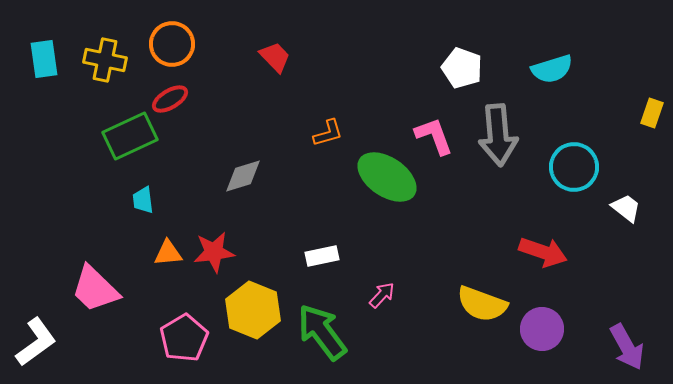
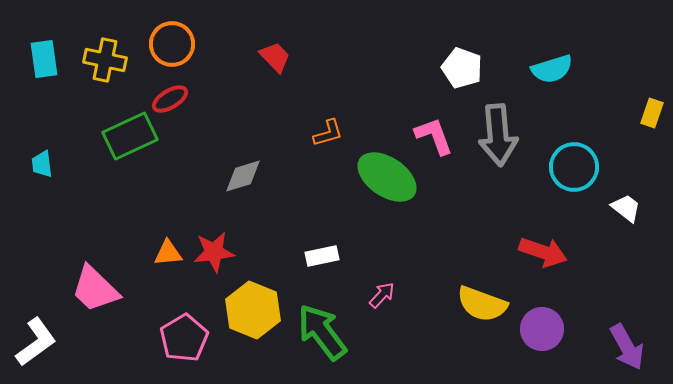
cyan trapezoid: moved 101 px left, 36 px up
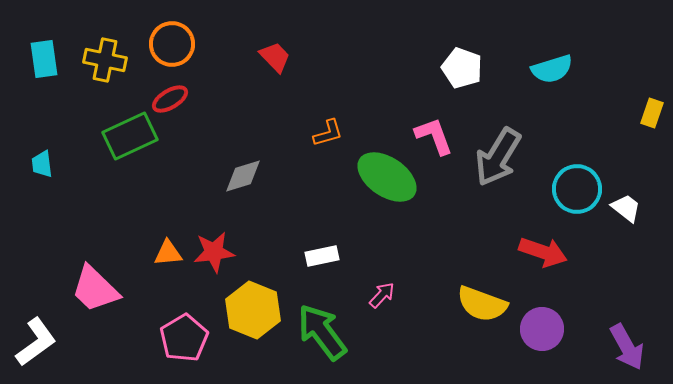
gray arrow: moved 22 px down; rotated 36 degrees clockwise
cyan circle: moved 3 px right, 22 px down
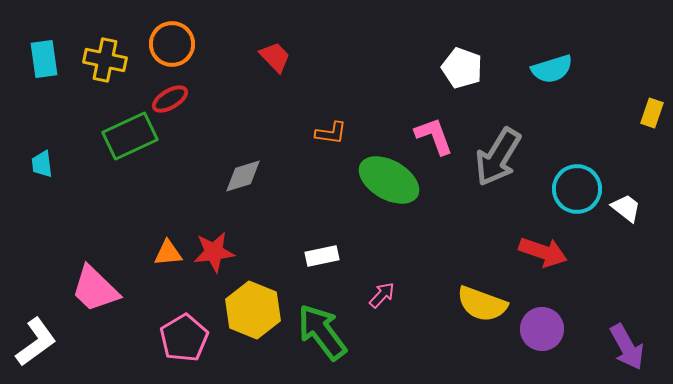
orange L-shape: moved 3 px right; rotated 24 degrees clockwise
green ellipse: moved 2 px right, 3 px down; rotated 4 degrees counterclockwise
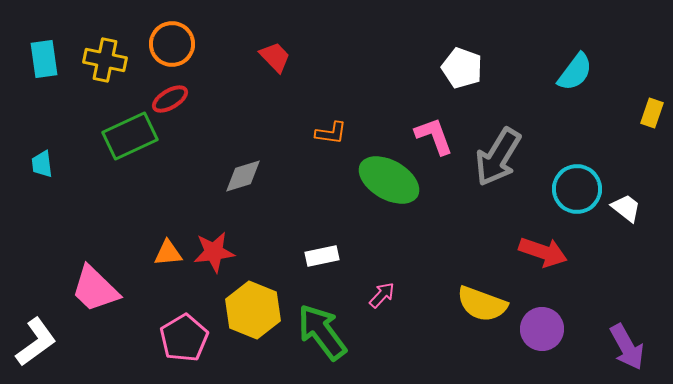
cyan semicircle: moved 23 px right, 3 px down; rotated 36 degrees counterclockwise
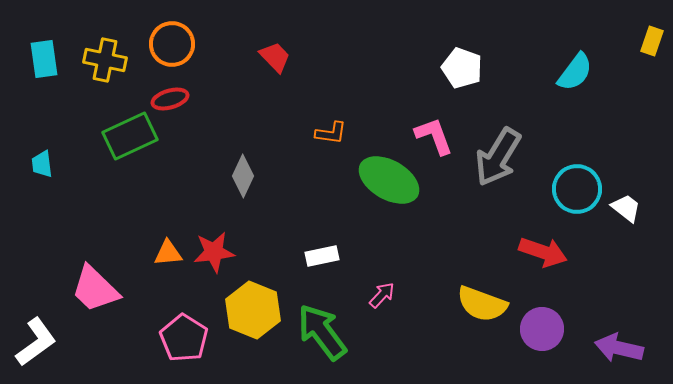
red ellipse: rotated 15 degrees clockwise
yellow rectangle: moved 72 px up
gray diamond: rotated 48 degrees counterclockwise
pink pentagon: rotated 9 degrees counterclockwise
purple arrow: moved 8 px left, 1 px down; rotated 132 degrees clockwise
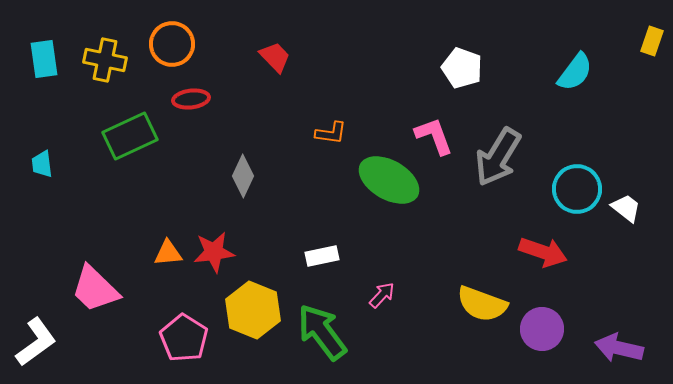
red ellipse: moved 21 px right; rotated 9 degrees clockwise
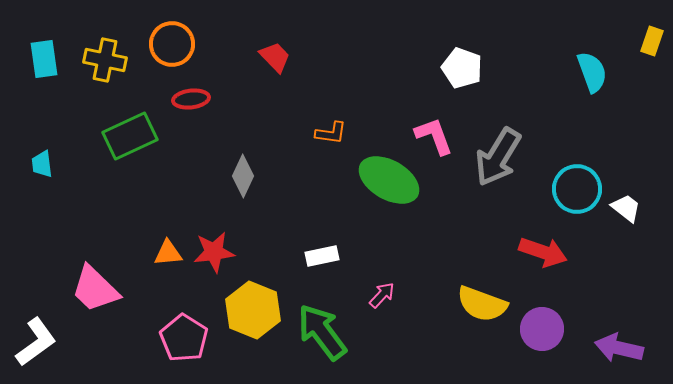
cyan semicircle: moved 17 px right; rotated 57 degrees counterclockwise
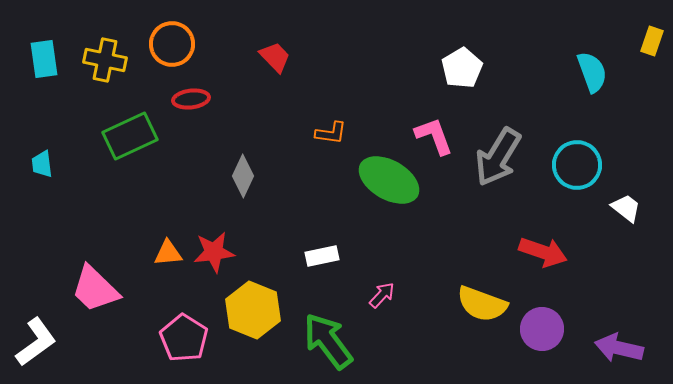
white pentagon: rotated 21 degrees clockwise
cyan circle: moved 24 px up
green arrow: moved 6 px right, 9 px down
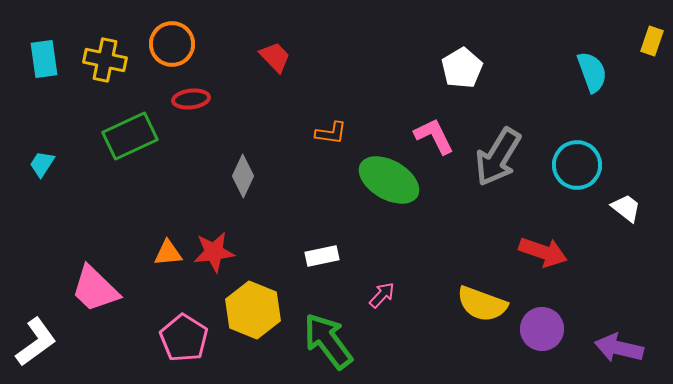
pink L-shape: rotated 6 degrees counterclockwise
cyan trapezoid: rotated 40 degrees clockwise
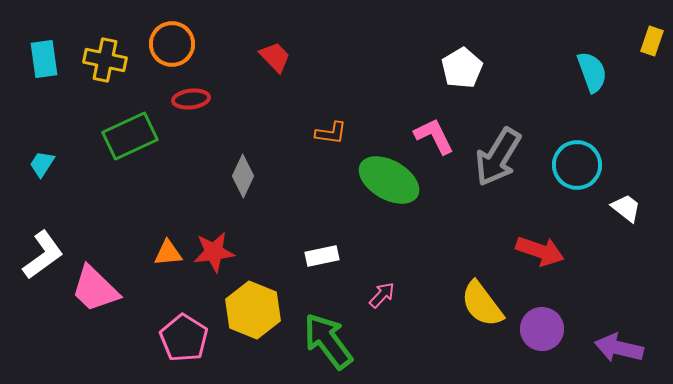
red arrow: moved 3 px left, 1 px up
yellow semicircle: rotated 33 degrees clockwise
white L-shape: moved 7 px right, 87 px up
